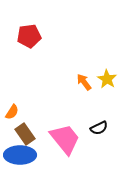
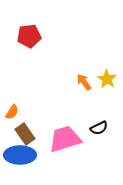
pink trapezoid: rotated 68 degrees counterclockwise
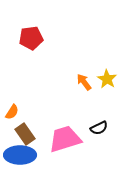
red pentagon: moved 2 px right, 2 px down
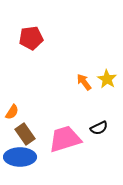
blue ellipse: moved 2 px down
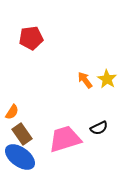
orange arrow: moved 1 px right, 2 px up
brown rectangle: moved 3 px left
blue ellipse: rotated 36 degrees clockwise
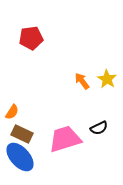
orange arrow: moved 3 px left, 1 px down
brown rectangle: rotated 30 degrees counterclockwise
blue ellipse: rotated 12 degrees clockwise
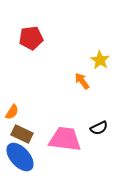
yellow star: moved 7 px left, 19 px up
pink trapezoid: rotated 24 degrees clockwise
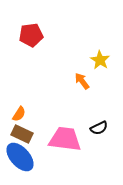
red pentagon: moved 3 px up
orange semicircle: moved 7 px right, 2 px down
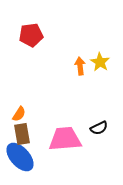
yellow star: moved 2 px down
orange arrow: moved 2 px left, 15 px up; rotated 30 degrees clockwise
brown rectangle: rotated 55 degrees clockwise
pink trapezoid: rotated 12 degrees counterclockwise
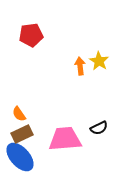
yellow star: moved 1 px left, 1 px up
orange semicircle: rotated 112 degrees clockwise
brown rectangle: rotated 75 degrees clockwise
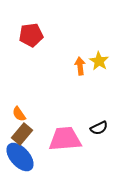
brown rectangle: rotated 25 degrees counterclockwise
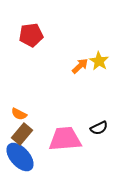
orange arrow: rotated 54 degrees clockwise
orange semicircle: rotated 28 degrees counterclockwise
